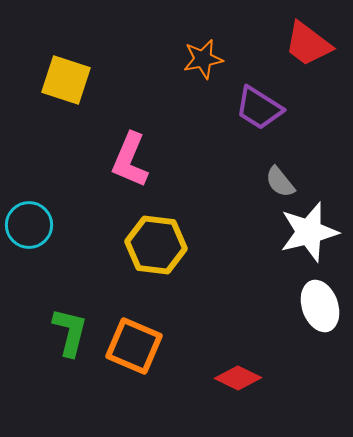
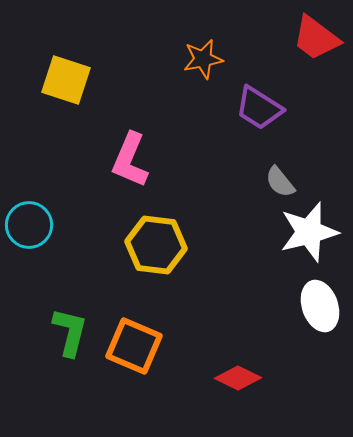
red trapezoid: moved 8 px right, 6 px up
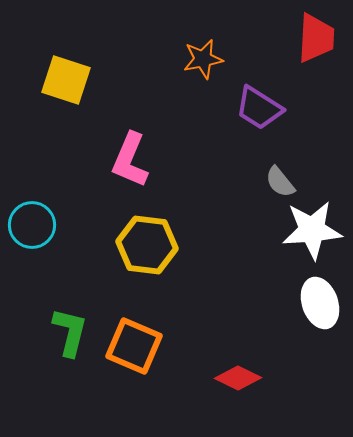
red trapezoid: rotated 124 degrees counterclockwise
cyan circle: moved 3 px right
white star: moved 3 px right, 2 px up; rotated 10 degrees clockwise
yellow hexagon: moved 9 px left
white ellipse: moved 3 px up
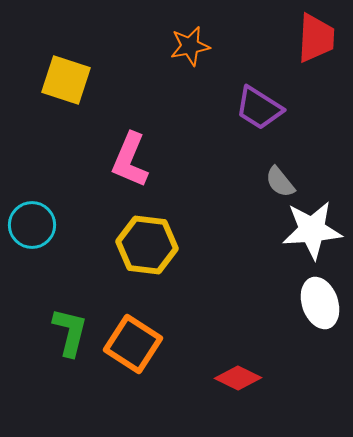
orange star: moved 13 px left, 13 px up
orange square: moved 1 px left, 2 px up; rotated 10 degrees clockwise
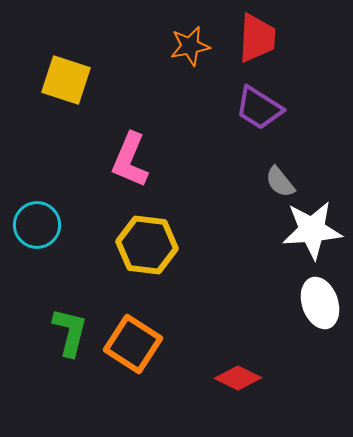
red trapezoid: moved 59 px left
cyan circle: moved 5 px right
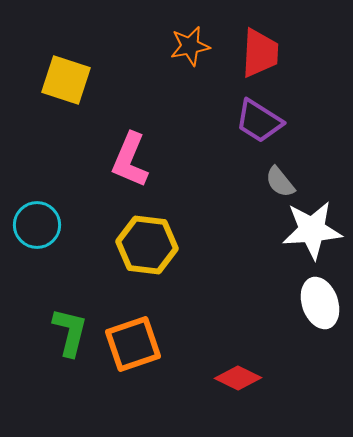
red trapezoid: moved 3 px right, 15 px down
purple trapezoid: moved 13 px down
orange square: rotated 38 degrees clockwise
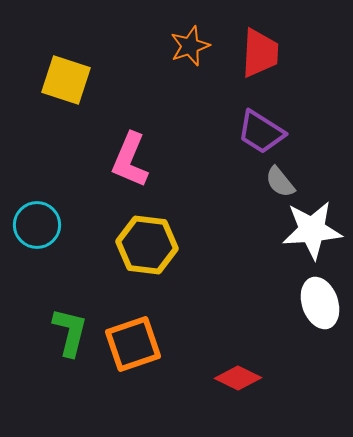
orange star: rotated 9 degrees counterclockwise
purple trapezoid: moved 2 px right, 11 px down
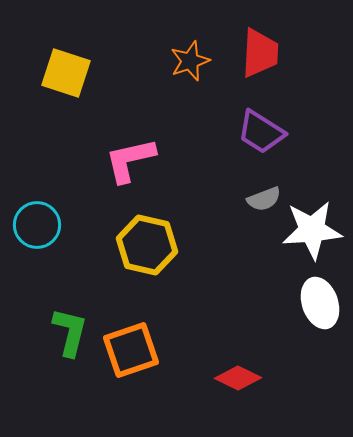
orange star: moved 15 px down
yellow square: moved 7 px up
pink L-shape: rotated 54 degrees clockwise
gray semicircle: moved 16 px left, 17 px down; rotated 72 degrees counterclockwise
yellow hexagon: rotated 6 degrees clockwise
orange square: moved 2 px left, 6 px down
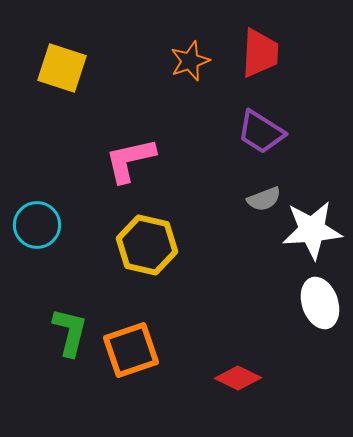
yellow square: moved 4 px left, 5 px up
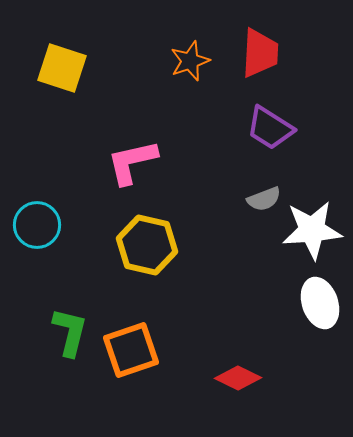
purple trapezoid: moved 9 px right, 4 px up
pink L-shape: moved 2 px right, 2 px down
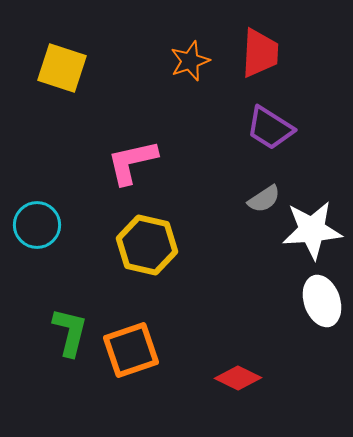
gray semicircle: rotated 12 degrees counterclockwise
white ellipse: moved 2 px right, 2 px up
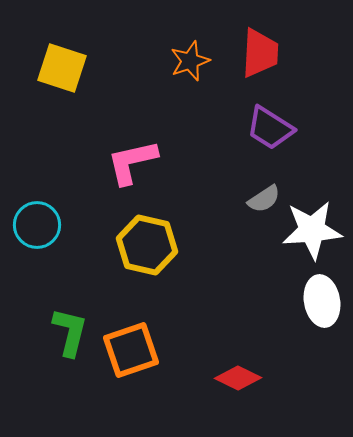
white ellipse: rotated 9 degrees clockwise
